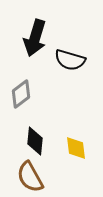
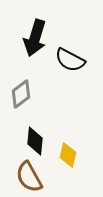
black semicircle: rotated 12 degrees clockwise
yellow diamond: moved 8 px left, 7 px down; rotated 20 degrees clockwise
brown semicircle: moved 1 px left
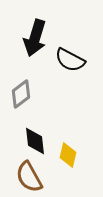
black diamond: rotated 12 degrees counterclockwise
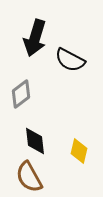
yellow diamond: moved 11 px right, 4 px up
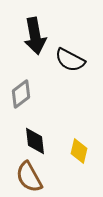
black arrow: moved 2 px up; rotated 27 degrees counterclockwise
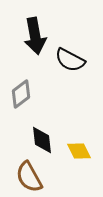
black diamond: moved 7 px right, 1 px up
yellow diamond: rotated 40 degrees counterclockwise
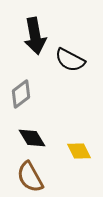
black diamond: moved 10 px left, 2 px up; rotated 24 degrees counterclockwise
brown semicircle: moved 1 px right
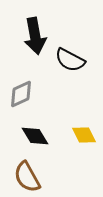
gray diamond: rotated 12 degrees clockwise
black diamond: moved 3 px right, 2 px up
yellow diamond: moved 5 px right, 16 px up
brown semicircle: moved 3 px left
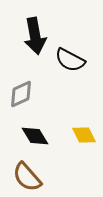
brown semicircle: rotated 12 degrees counterclockwise
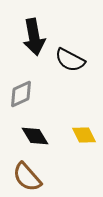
black arrow: moved 1 px left, 1 px down
